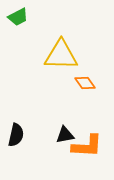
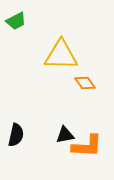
green trapezoid: moved 2 px left, 4 px down
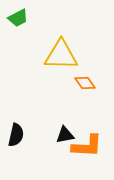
green trapezoid: moved 2 px right, 3 px up
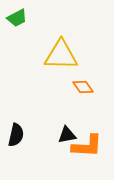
green trapezoid: moved 1 px left
orange diamond: moved 2 px left, 4 px down
black triangle: moved 2 px right
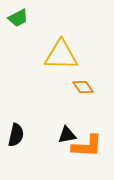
green trapezoid: moved 1 px right
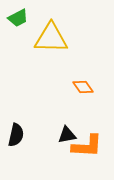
yellow triangle: moved 10 px left, 17 px up
